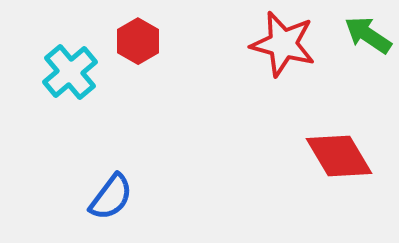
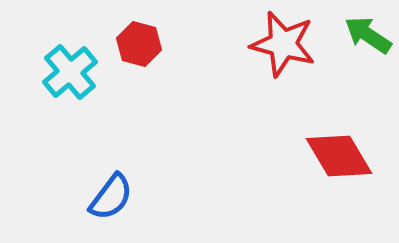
red hexagon: moved 1 px right, 3 px down; rotated 15 degrees counterclockwise
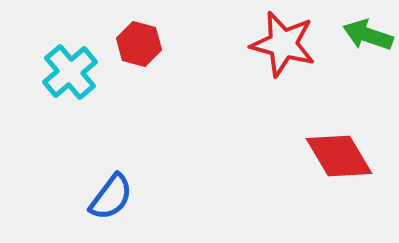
green arrow: rotated 15 degrees counterclockwise
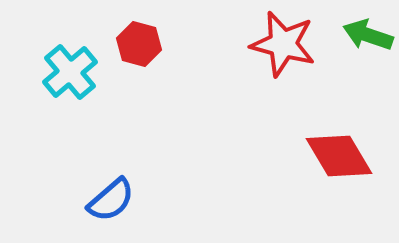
blue semicircle: moved 3 px down; rotated 12 degrees clockwise
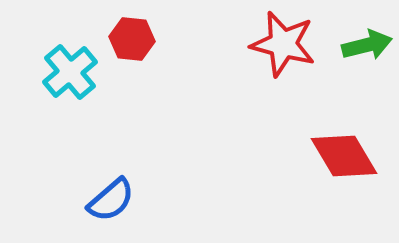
green arrow: moved 1 px left, 10 px down; rotated 147 degrees clockwise
red hexagon: moved 7 px left, 5 px up; rotated 9 degrees counterclockwise
red diamond: moved 5 px right
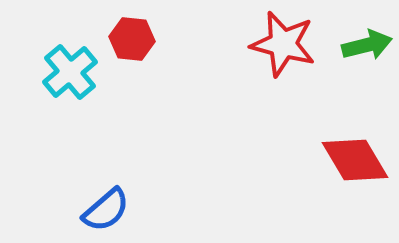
red diamond: moved 11 px right, 4 px down
blue semicircle: moved 5 px left, 10 px down
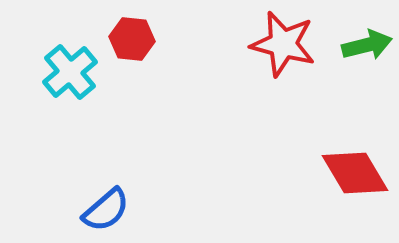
red diamond: moved 13 px down
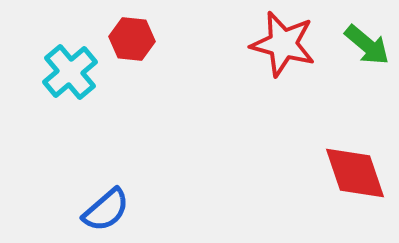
green arrow: rotated 54 degrees clockwise
red diamond: rotated 12 degrees clockwise
